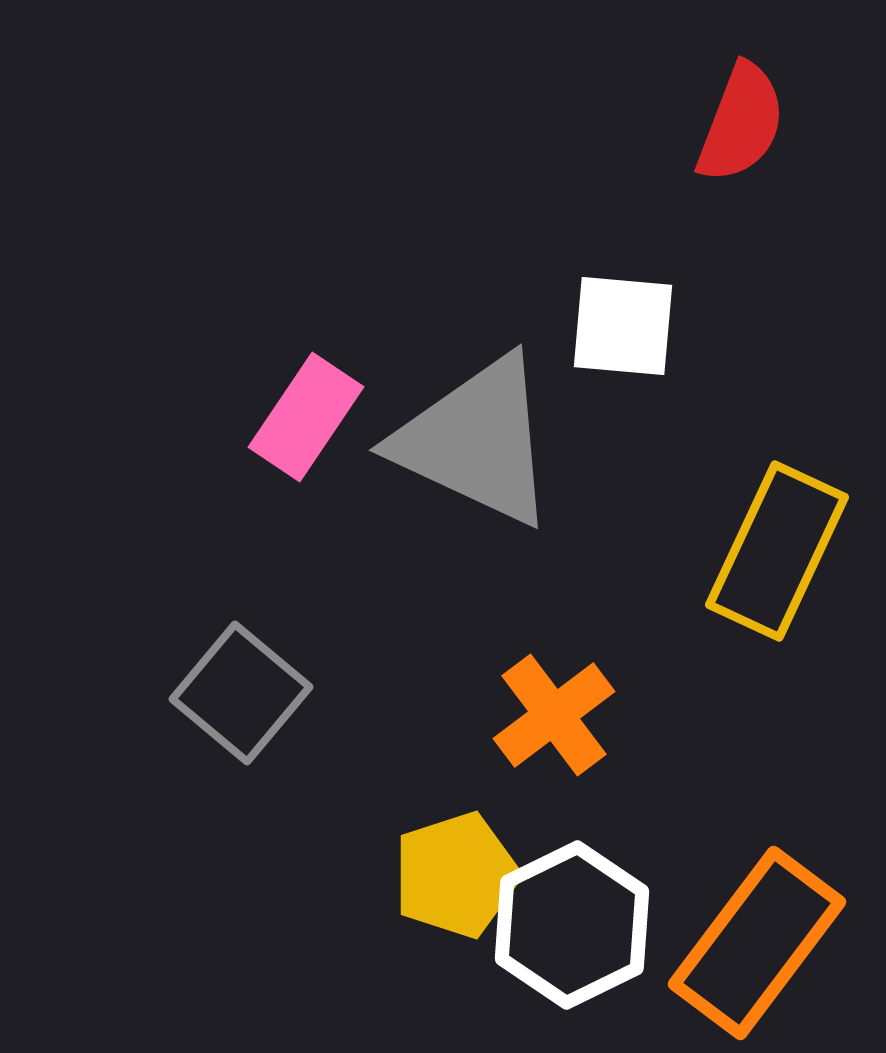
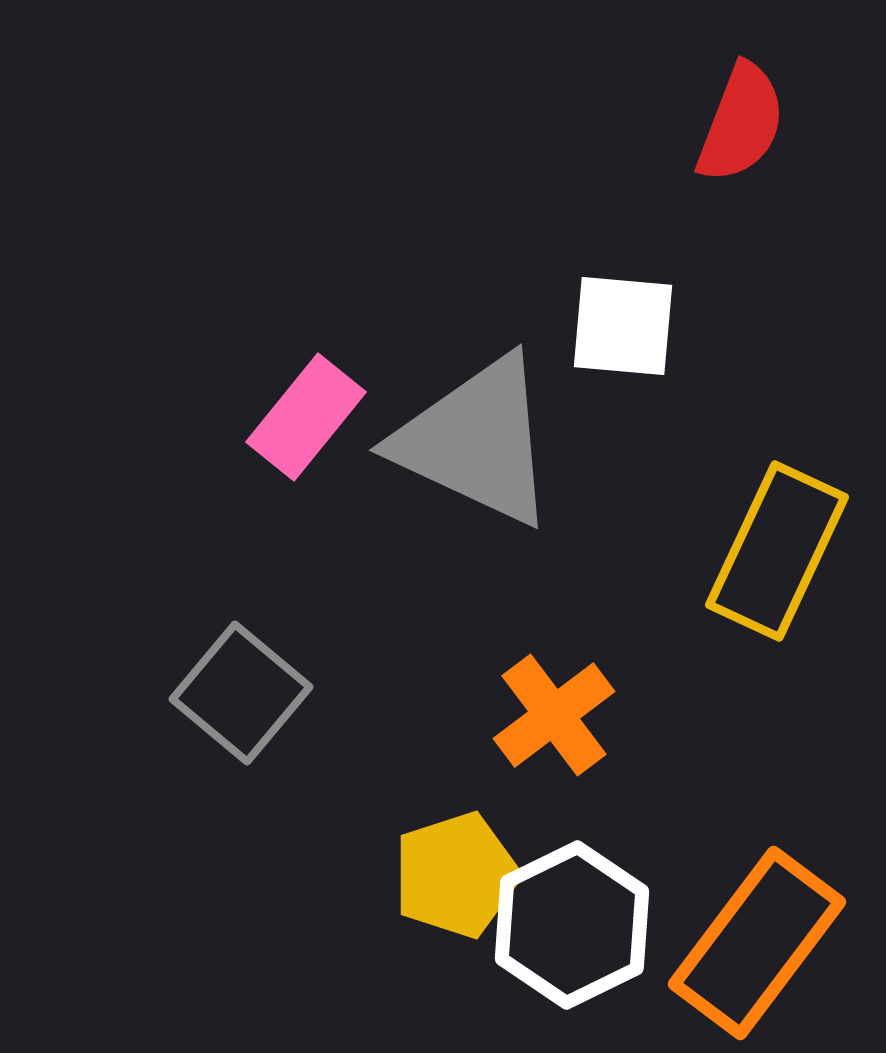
pink rectangle: rotated 5 degrees clockwise
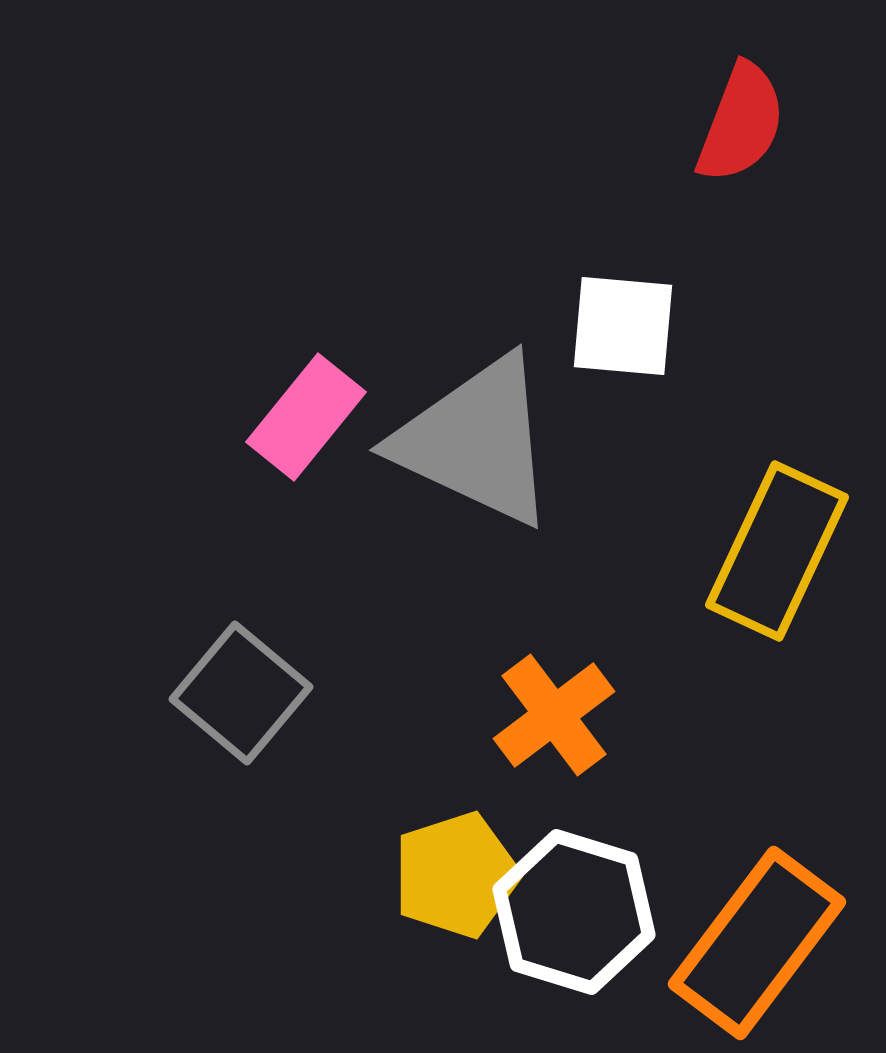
white hexagon: moved 2 px right, 13 px up; rotated 17 degrees counterclockwise
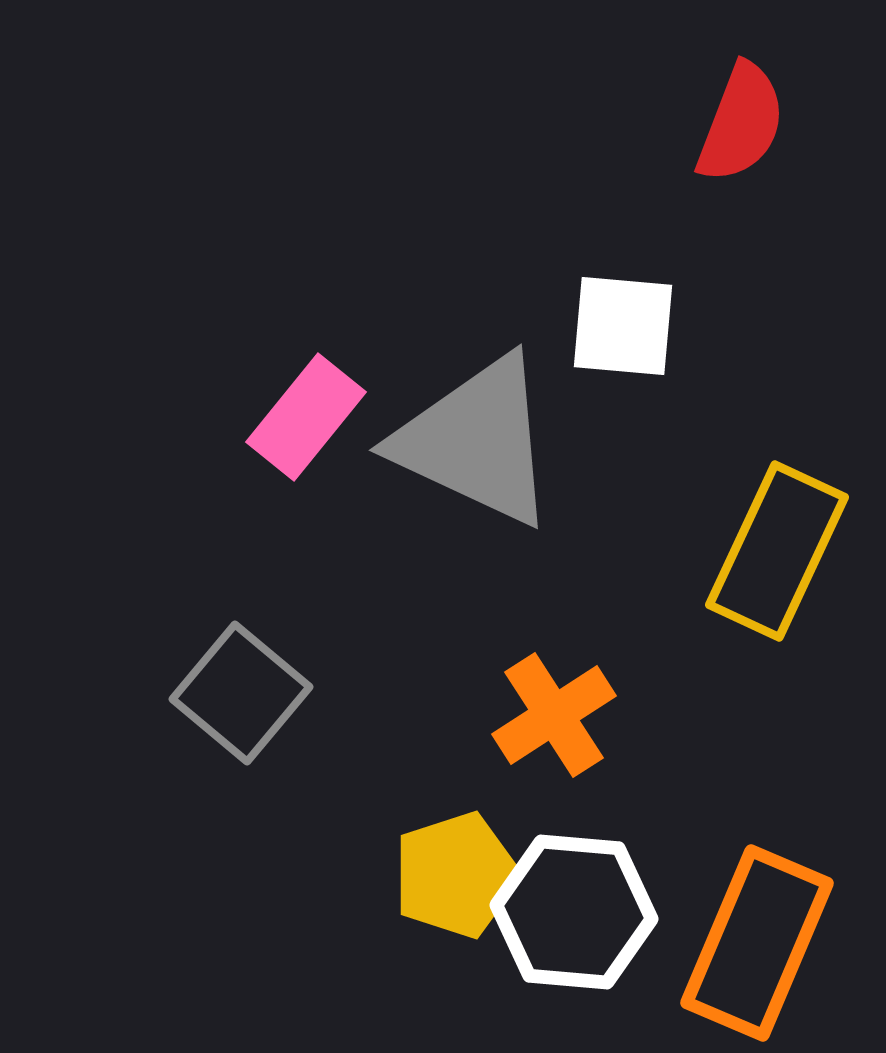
orange cross: rotated 4 degrees clockwise
white hexagon: rotated 12 degrees counterclockwise
orange rectangle: rotated 14 degrees counterclockwise
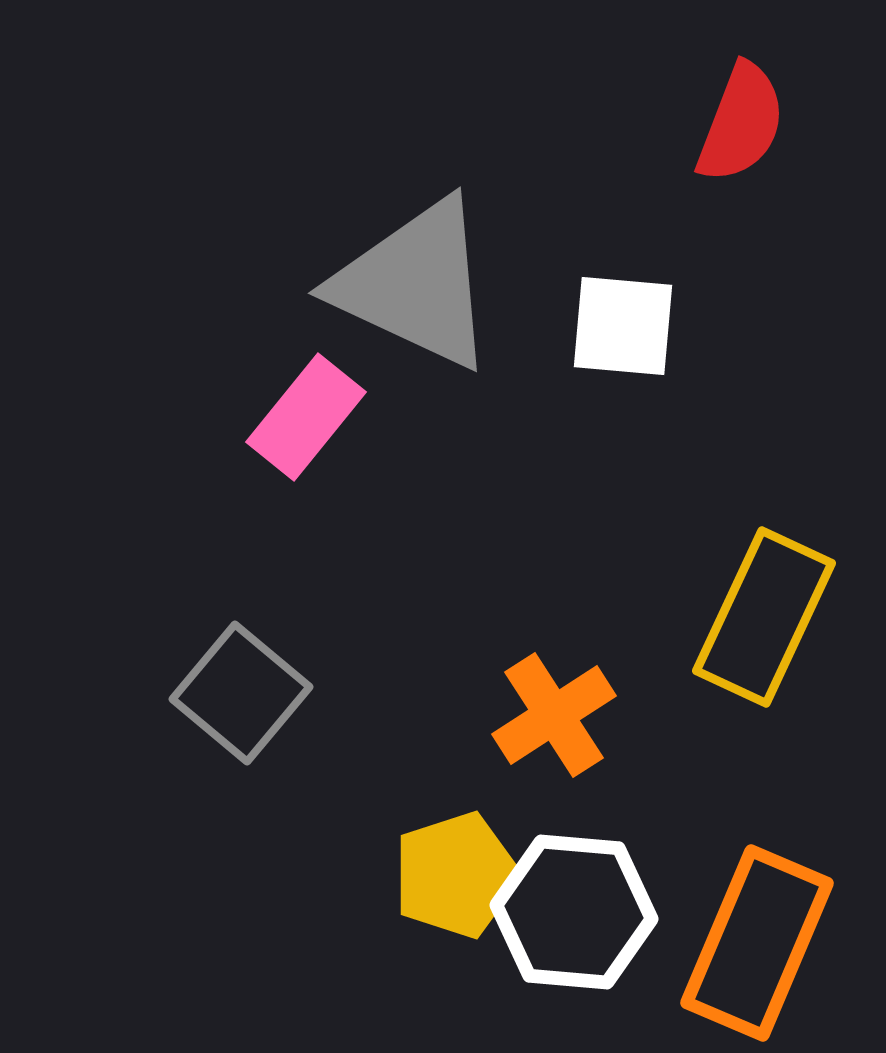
gray triangle: moved 61 px left, 157 px up
yellow rectangle: moved 13 px left, 66 px down
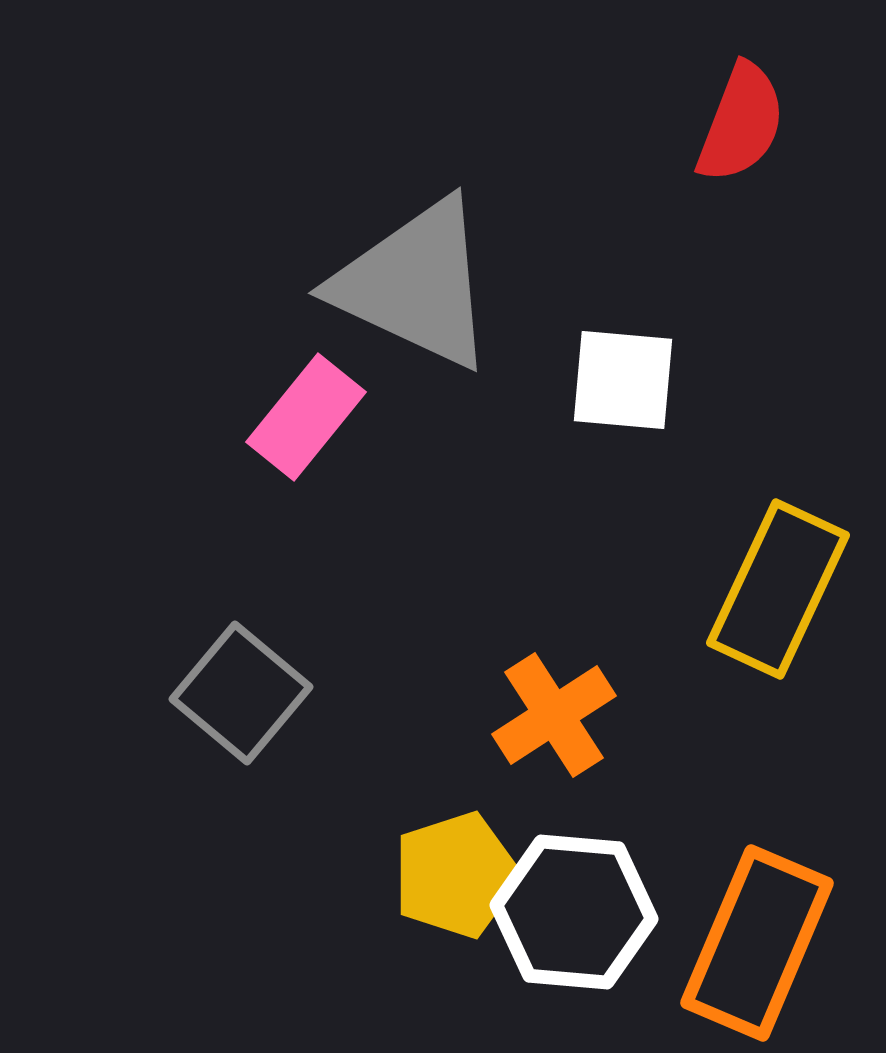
white square: moved 54 px down
yellow rectangle: moved 14 px right, 28 px up
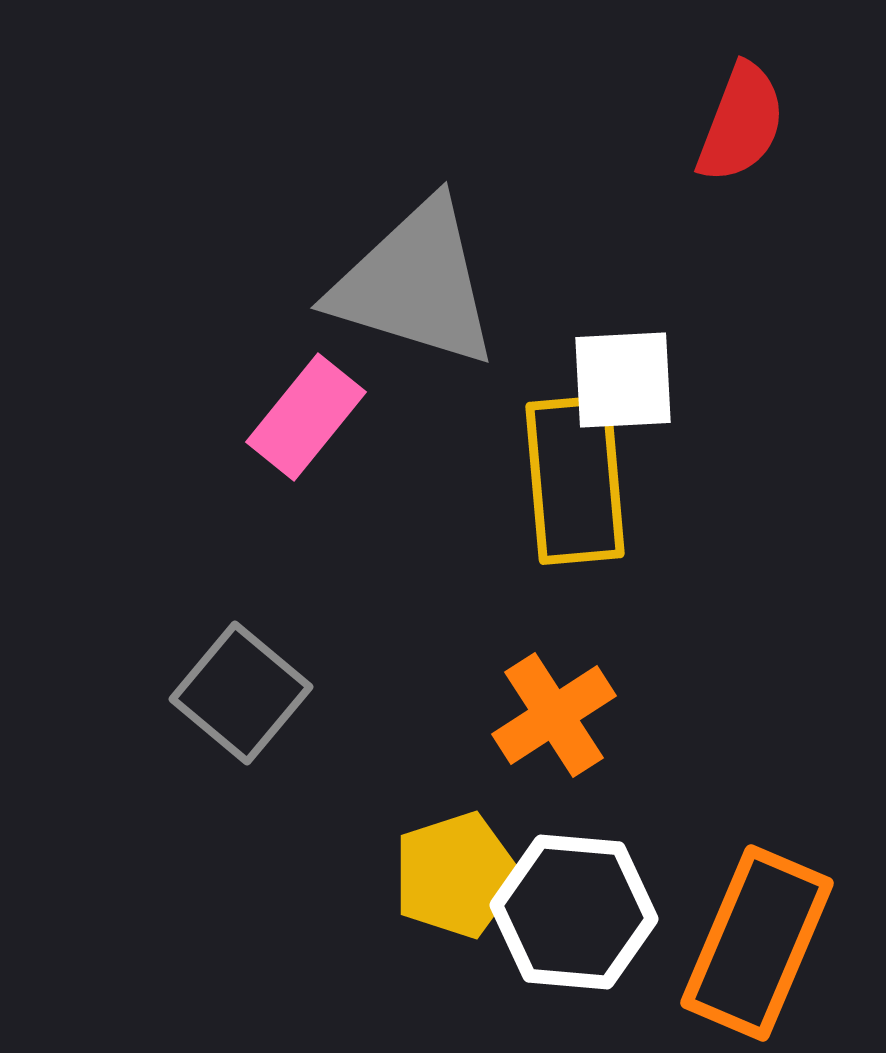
gray triangle: rotated 8 degrees counterclockwise
white square: rotated 8 degrees counterclockwise
yellow rectangle: moved 203 px left, 109 px up; rotated 30 degrees counterclockwise
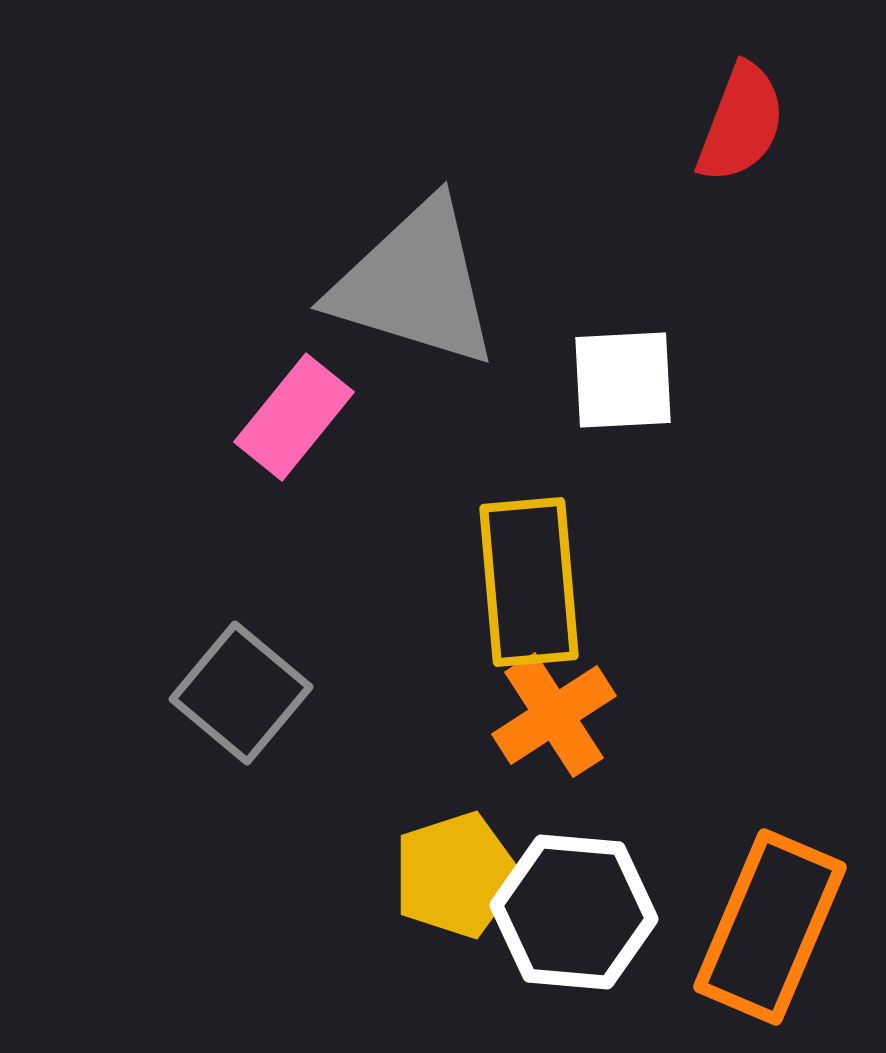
pink rectangle: moved 12 px left
yellow rectangle: moved 46 px left, 102 px down
orange rectangle: moved 13 px right, 16 px up
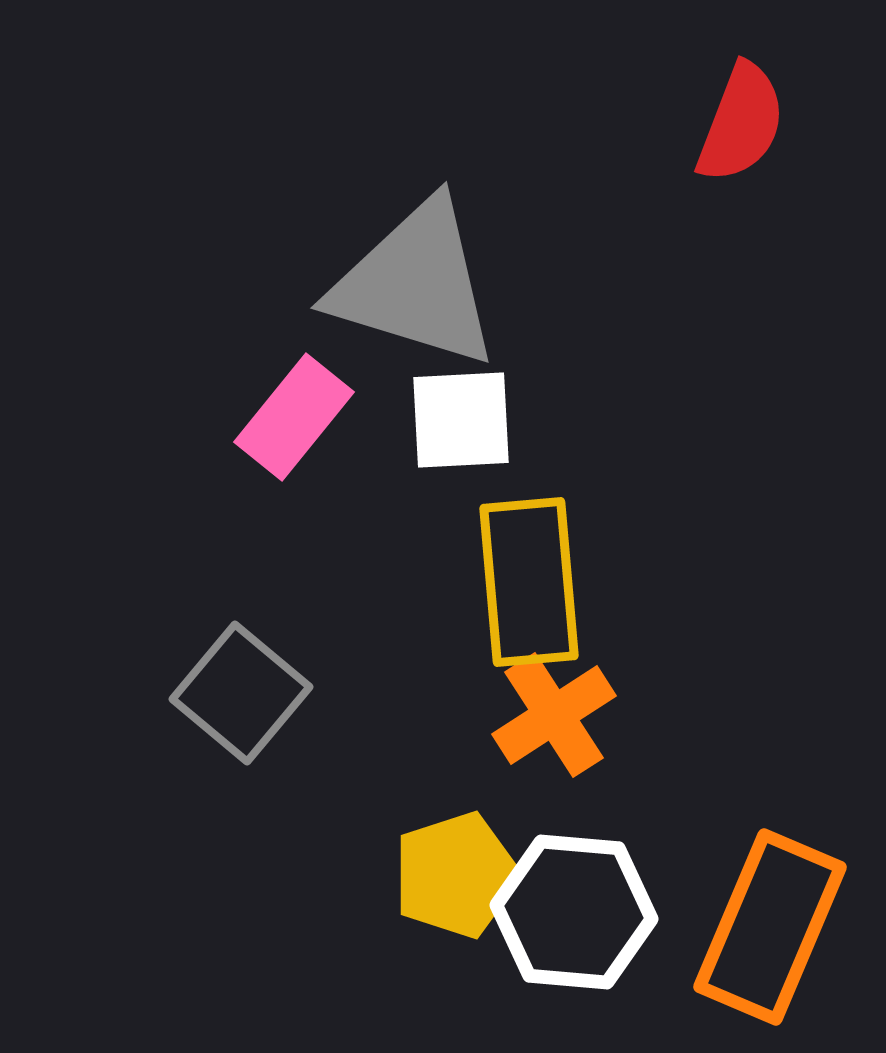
white square: moved 162 px left, 40 px down
